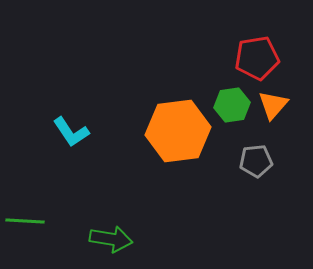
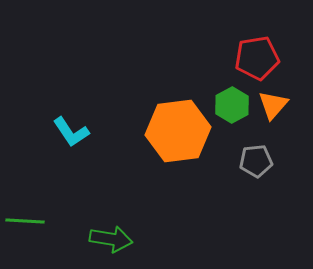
green hexagon: rotated 20 degrees counterclockwise
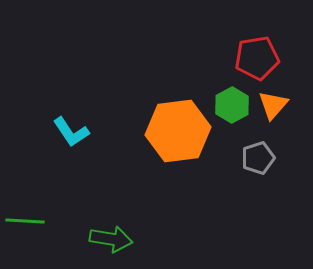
gray pentagon: moved 2 px right, 3 px up; rotated 12 degrees counterclockwise
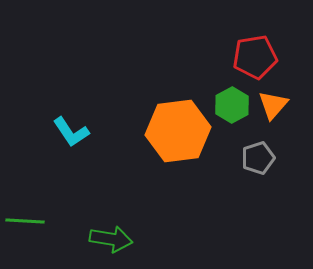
red pentagon: moved 2 px left, 1 px up
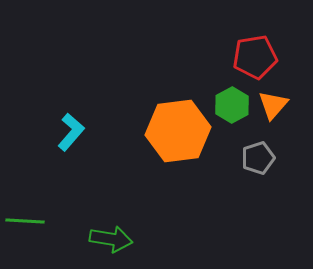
cyan L-shape: rotated 105 degrees counterclockwise
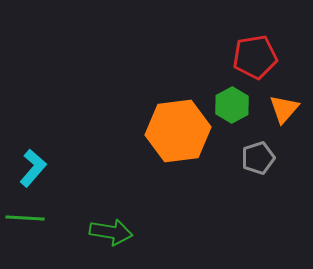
orange triangle: moved 11 px right, 4 px down
cyan L-shape: moved 38 px left, 36 px down
green line: moved 3 px up
green arrow: moved 7 px up
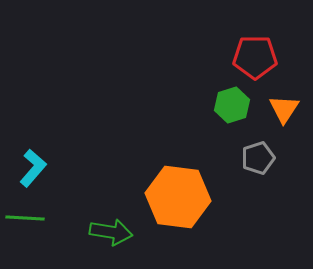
red pentagon: rotated 9 degrees clockwise
green hexagon: rotated 12 degrees clockwise
orange triangle: rotated 8 degrees counterclockwise
orange hexagon: moved 66 px down; rotated 14 degrees clockwise
